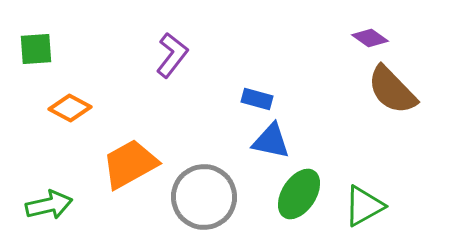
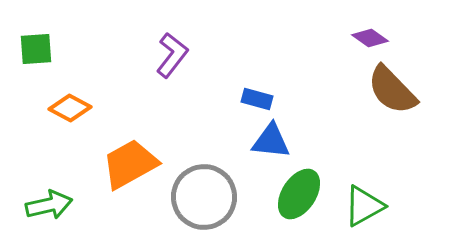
blue triangle: rotated 6 degrees counterclockwise
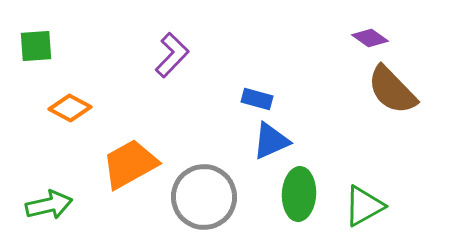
green square: moved 3 px up
purple L-shape: rotated 6 degrees clockwise
blue triangle: rotated 30 degrees counterclockwise
green ellipse: rotated 30 degrees counterclockwise
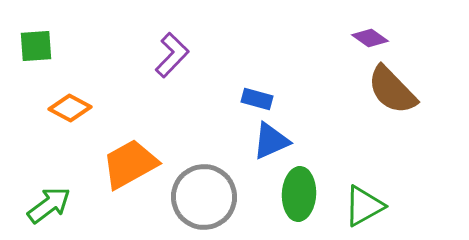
green arrow: rotated 24 degrees counterclockwise
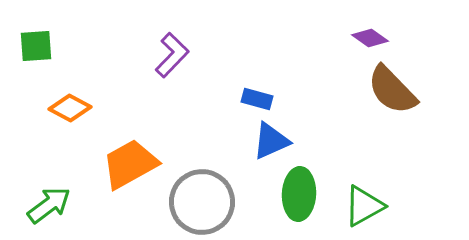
gray circle: moved 2 px left, 5 px down
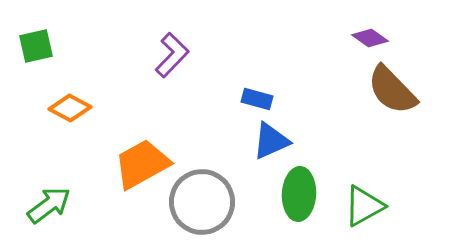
green square: rotated 9 degrees counterclockwise
orange trapezoid: moved 12 px right
